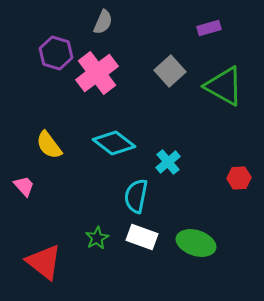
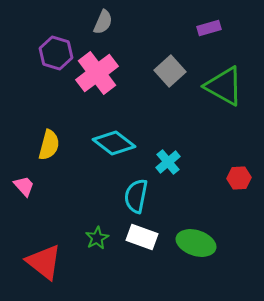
yellow semicircle: rotated 128 degrees counterclockwise
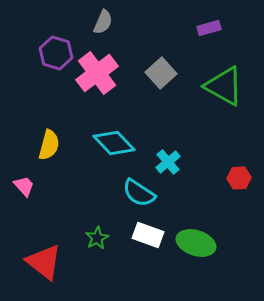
gray square: moved 9 px left, 2 px down
cyan diamond: rotated 9 degrees clockwise
cyan semicircle: moved 3 px right, 3 px up; rotated 68 degrees counterclockwise
white rectangle: moved 6 px right, 2 px up
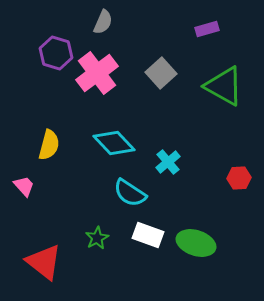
purple rectangle: moved 2 px left, 1 px down
cyan semicircle: moved 9 px left
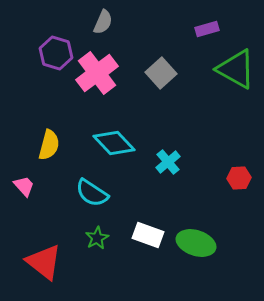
green triangle: moved 12 px right, 17 px up
cyan semicircle: moved 38 px left
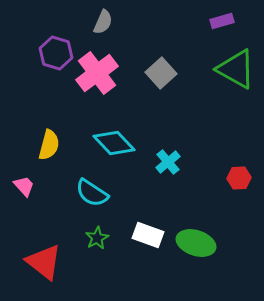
purple rectangle: moved 15 px right, 8 px up
